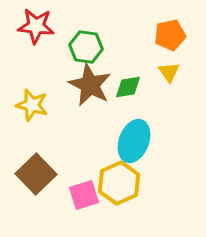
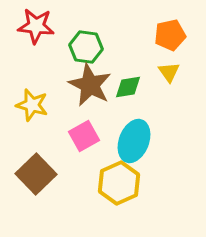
pink square: moved 59 px up; rotated 12 degrees counterclockwise
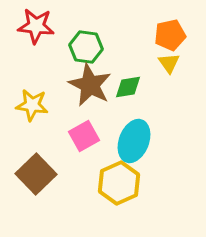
yellow triangle: moved 9 px up
yellow star: rotated 8 degrees counterclockwise
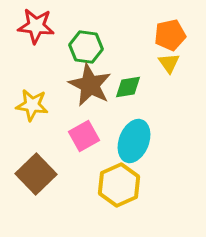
yellow hexagon: moved 2 px down
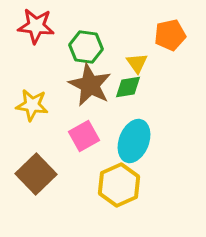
yellow triangle: moved 32 px left
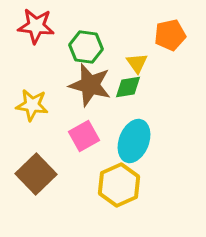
brown star: rotated 12 degrees counterclockwise
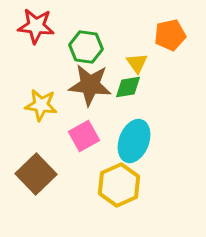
brown star: rotated 9 degrees counterclockwise
yellow star: moved 9 px right
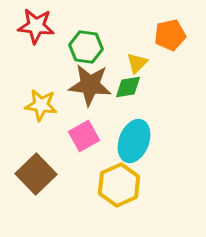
yellow triangle: rotated 20 degrees clockwise
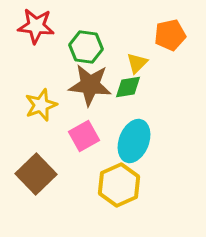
yellow star: rotated 28 degrees counterclockwise
